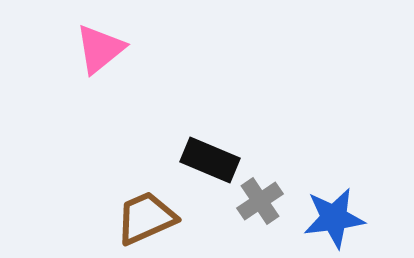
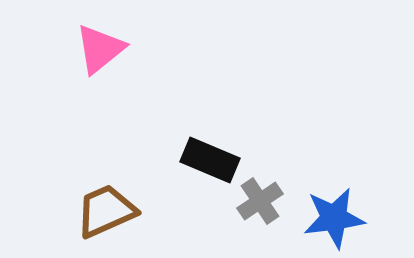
brown trapezoid: moved 40 px left, 7 px up
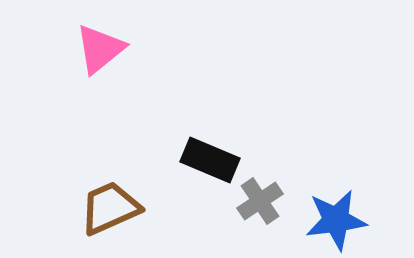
brown trapezoid: moved 4 px right, 3 px up
blue star: moved 2 px right, 2 px down
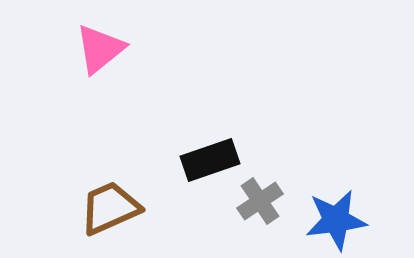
black rectangle: rotated 42 degrees counterclockwise
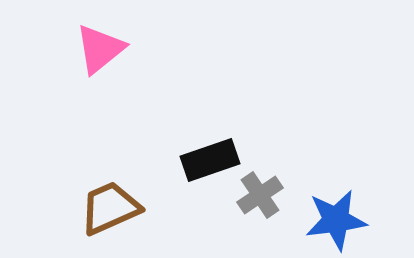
gray cross: moved 6 px up
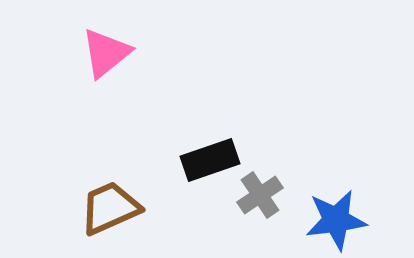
pink triangle: moved 6 px right, 4 px down
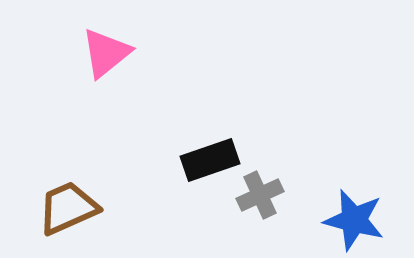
gray cross: rotated 9 degrees clockwise
brown trapezoid: moved 42 px left
blue star: moved 18 px right; rotated 22 degrees clockwise
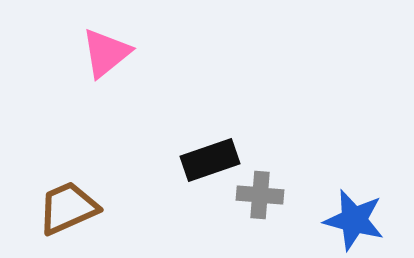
gray cross: rotated 30 degrees clockwise
